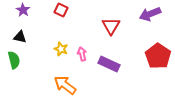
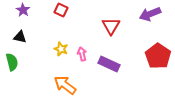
green semicircle: moved 2 px left, 2 px down
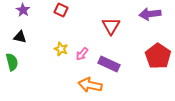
purple arrow: rotated 15 degrees clockwise
pink arrow: rotated 128 degrees counterclockwise
orange arrow: moved 25 px right; rotated 25 degrees counterclockwise
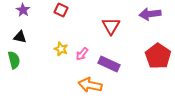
green semicircle: moved 2 px right, 2 px up
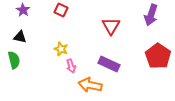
purple arrow: moved 1 px right, 1 px down; rotated 65 degrees counterclockwise
pink arrow: moved 11 px left, 12 px down; rotated 56 degrees counterclockwise
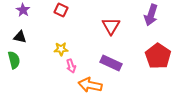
yellow star: rotated 24 degrees counterclockwise
purple rectangle: moved 2 px right, 1 px up
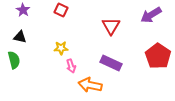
purple arrow: rotated 40 degrees clockwise
yellow star: moved 1 px up
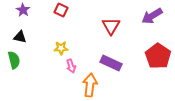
purple arrow: moved 1 px right, 1 px down
orange arrow: rotated 85 degrees clockwise
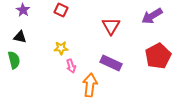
red pentagon: rotated 10 degrees clockwise
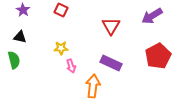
orange arrow: moved 3 px right, 1 px down
